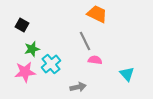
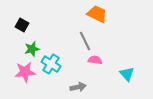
cyan cross: rotated 18 degrees counterclockwise
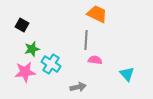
gray line: moved 1 px right, 1 px up; rotated 30 degrees clockwise
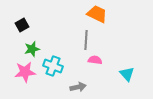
black square: rotated 32 degrees clockwise
cyan cross: moved 2 px right, 2 px down; rotated 12 degrees counterclockwise
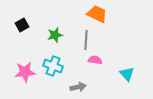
green star: moved 23 px right, 14 px up
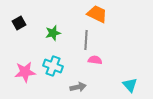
black square: moved 3 px left, 2 px up
green star: moved 2 px left, 2 px up
cyan triangle: moved 3 px right, 11 px down
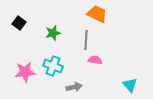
black square: rotated 24 degrees counterclockwise
gray arrow: moved 4 px left
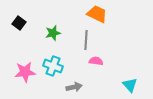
pink semicircle: moved 1 px right, 1 px down
